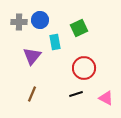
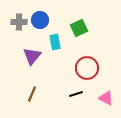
red circle: moved 3 px right
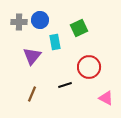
red circle: moved 2 px right, 1 px up
black line: moved 11 px left, 9 px up
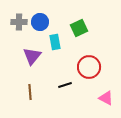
blue circle: moved 2 px down
brown line: moved 2 px left, 2 px up; rotated 28 degrees counterclockwise
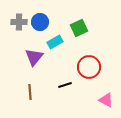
cyan rectangle: rotated 70 degrees clockwise
purple triangle: moved 2 px right, 1 px down
pink triangle: moved 2 px down
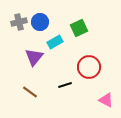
gray cross: rotated 14 degrees counterclockwise
brown line: rotated 49 degrees counterclockwise
